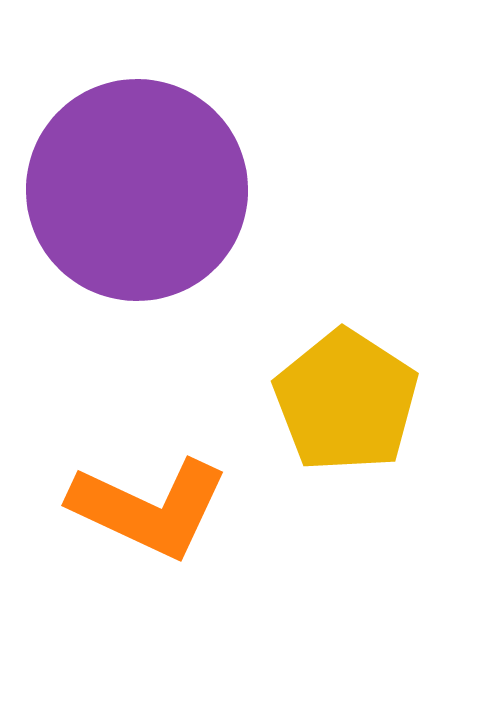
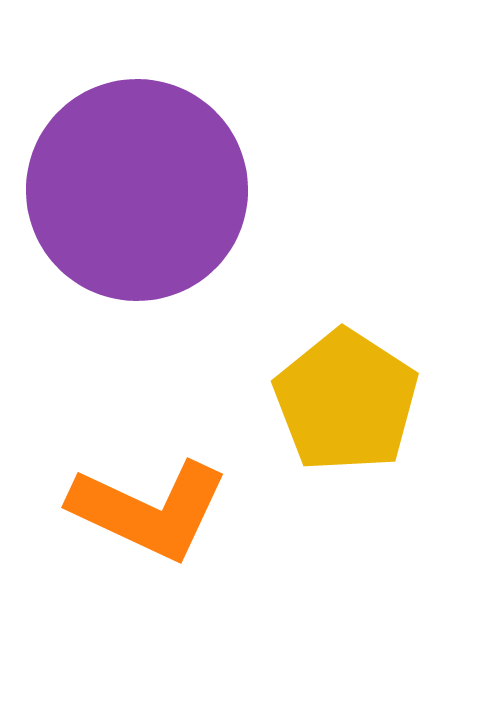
orange L-shape: moved 2 px down
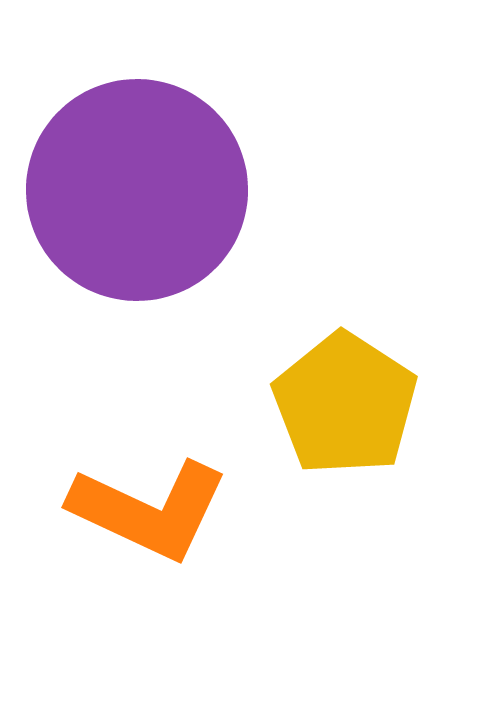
yellow pentagon: moved 1 px left, 3 px down
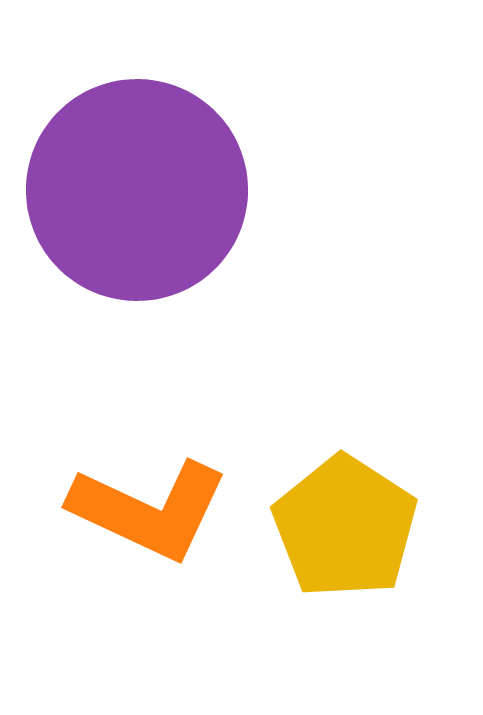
yellow pentagon: moved 123 px down
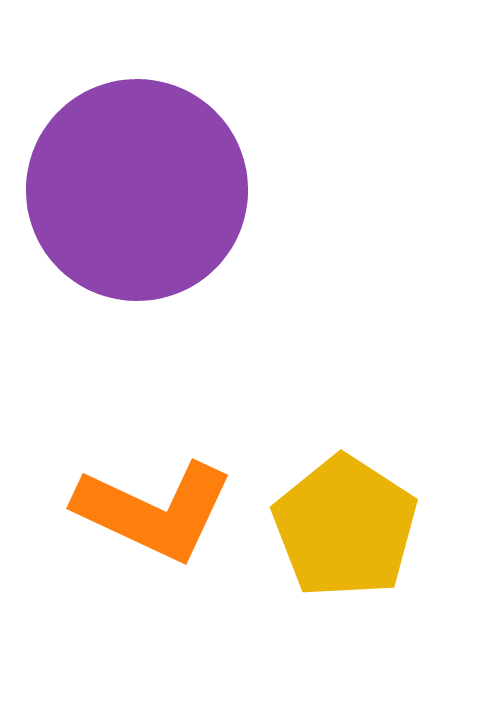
orange L-shape: moved 5 px right, 1 px down
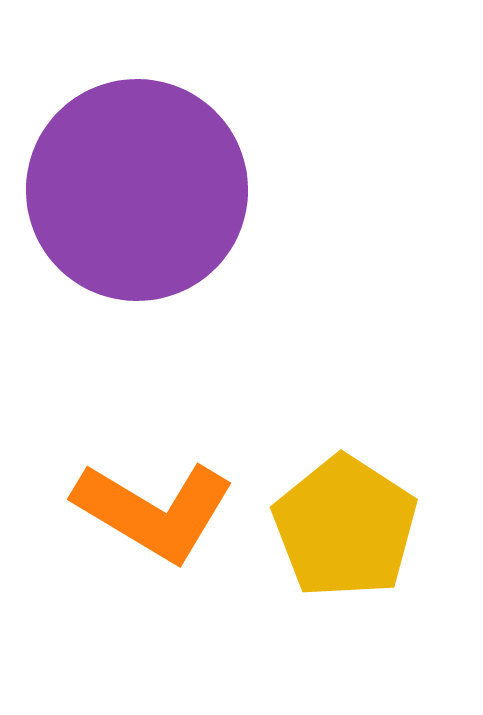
orange L-shape: rotated 6 degrees clockwise
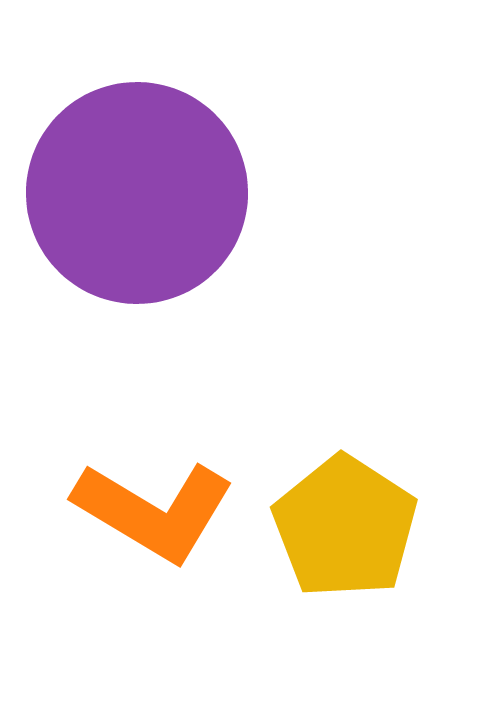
purple circle: moved 3 px down
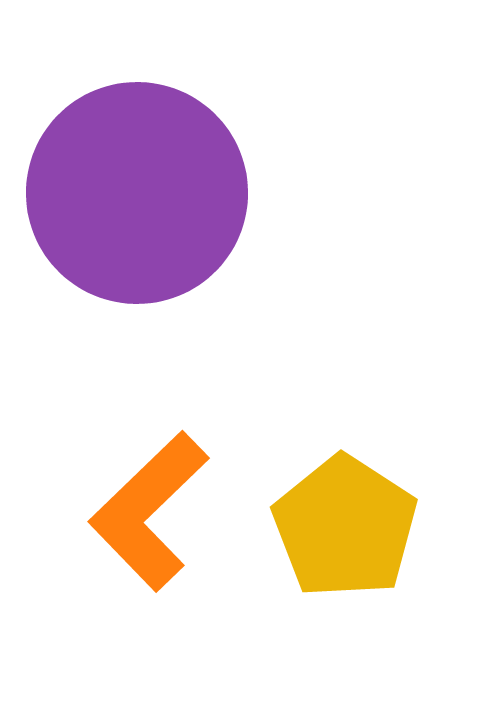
orange L-shape: moved 5 px left; rotated 105 degrees clockwise
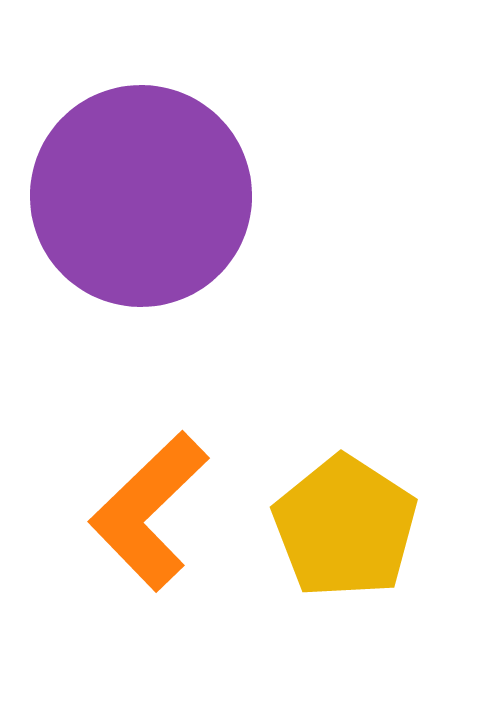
purple circle: moved 4 px right, 3 px down
